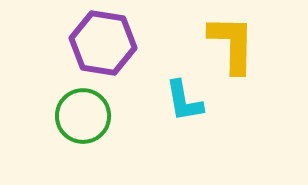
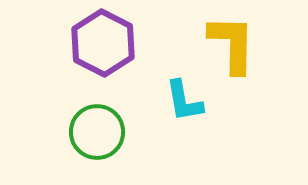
purple hexagon: rotated 18 degrees clockwise
green circle: moved 14 px right, 16 px down
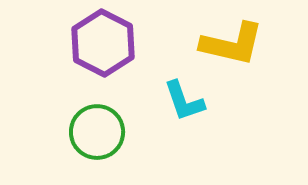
yellow L-shape: rotated 102 degrees clockwise
cyan L-shape: rotated 9 degrees counterclockwise
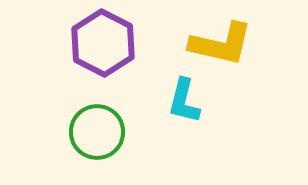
yellow L-shape: moved 11 px left
cyan L-shape: rotated 33 degrees clockwise
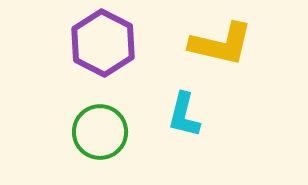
cyan L-shape: moved 14 px down
green circle: moved 3 px right
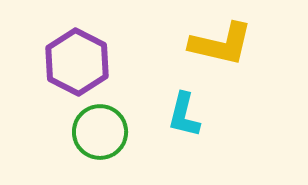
purple hexagon: moved 26 px left, 19 px down
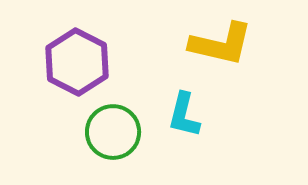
green circle: moved 13 px right
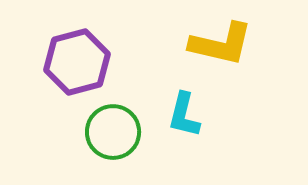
purple hexagon: rotated 18 degrees clockwise
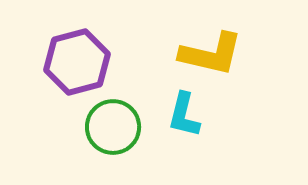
yellow L-shape: moved 10 px left, 10 px down
green circle: moved 5 px up
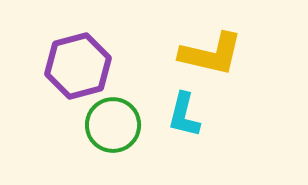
purple hexagon: moved 1 px right, 4 px down
green circle: moved 2 px up
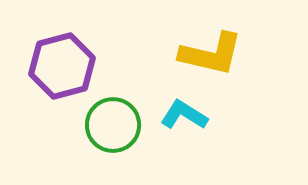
purple hexagon: moved 16 px left
cyan L-shape: rotated 108 degrees clockwise
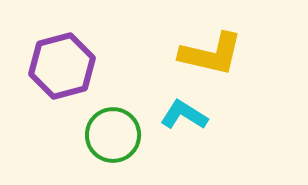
green circle: moved 10 px down
